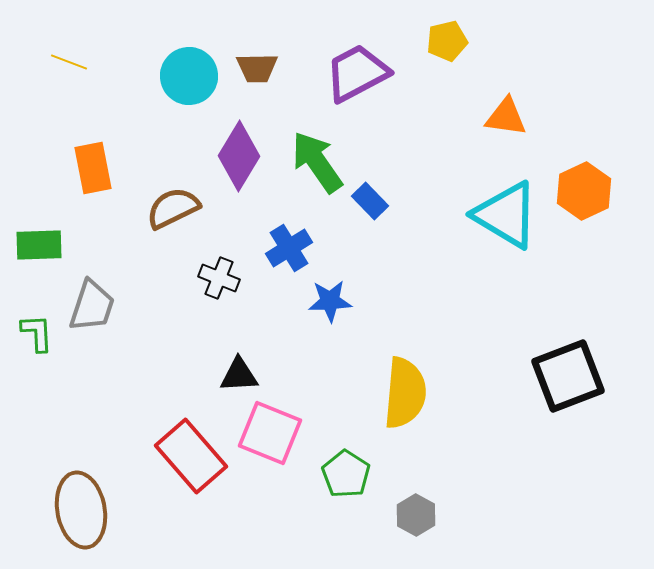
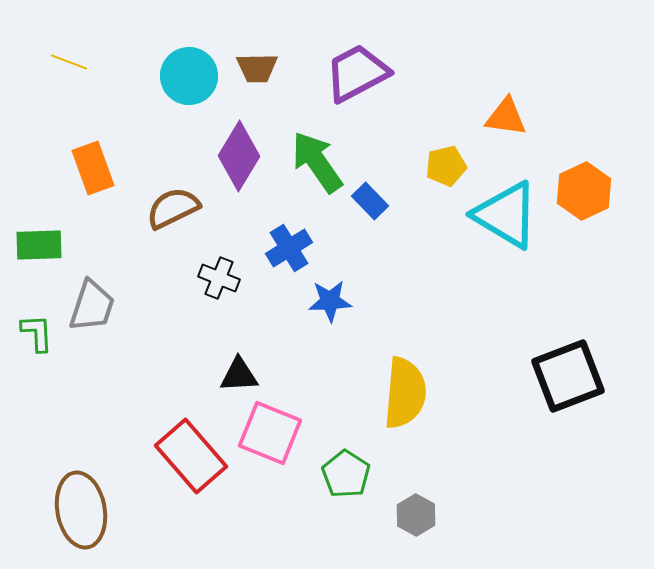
yellow pentagon: moved 1 px left, 125 px down
orange rectangle: rotated 9 degrees counterclockwise
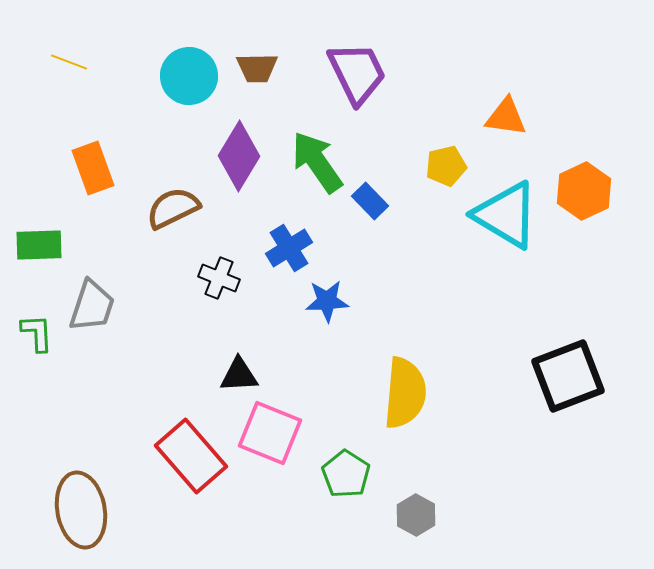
purple trapezoid: rotated 92 degrees clockwise
blue star: moved 3 px left
